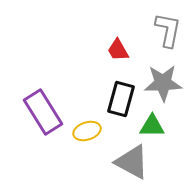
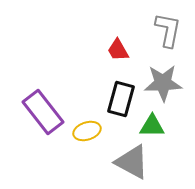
purple rectangle: rotated 6 degrees counterclockwise
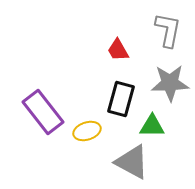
gray star: moved 7 px right
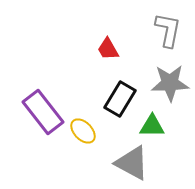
red trapezoid: moved 10 px left, 1 px up
black rectangle: moved 1 px left; rotated 16 degrees clockwise
yellow ellipse: moved 4 px left; rotated 64 degrees clockwise
gray triangle: moved 1 px down
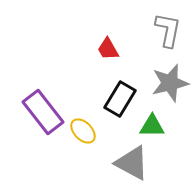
gray star: rotated 12 degrees counterclockwise
